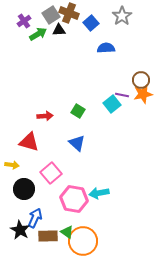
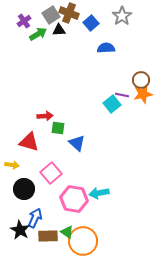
green square: moved 20 px left, 17 px down; rotated 24 degrees counterclockwise
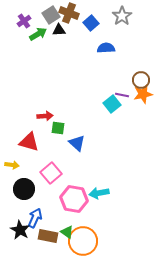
brown rectangle: rotated 12 degrees clockwise
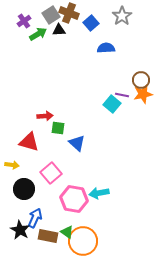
cyan square: rotated 12 degrees counterclockwise
